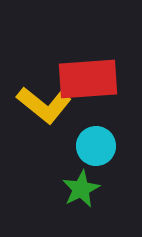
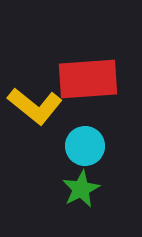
yellow L-shape: moved 9 px left, 1 px down
cyan circle: moved 11 px left
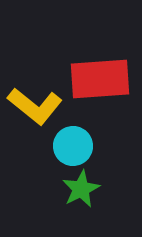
red rectangle: moved 12 px right
cyan circle: moved 12 px left
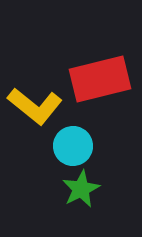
red rectangle: rotated 10 degrees counterclockwise
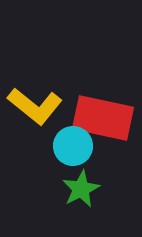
red rectangle: moved 3 px right, 39 px down; rotated 26 degrees clockwise
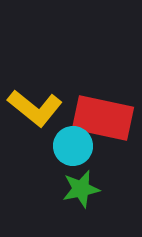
yellow L-shape: moved 2 px down
green star: rotated 15 degrees clockwise
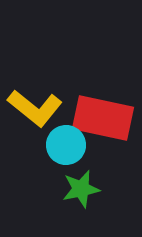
cyan circle: moved 7 px left, 1 px up
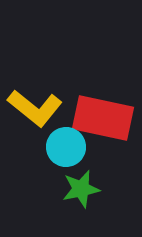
cyan circle: moved 2 px down
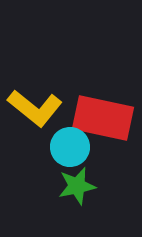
cyan circle: moved 4 px right
green star: moved 4 px left, 3 px up
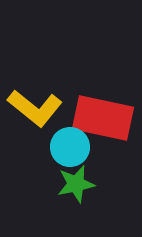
green star: moved 1 px left, 2 px up
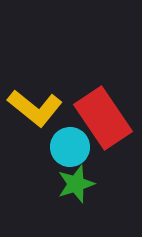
red rectangle: rotated 44 degrees clockwise
green star: rotated 6 degrees counterclockwise
